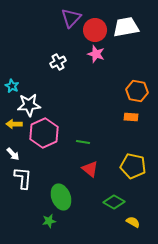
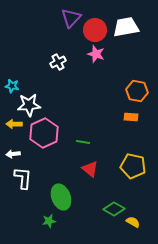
cyan star: rotated 16 degrees counterclockwise
white arrow: rotated 128 degrees clockwise
green diamond: moved 7 px down
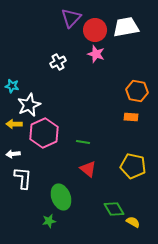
white star: rotated 20 degrees counterclockwise
red triangle: moved 2 px left
green diamond: rotated 30 degrees clockwise
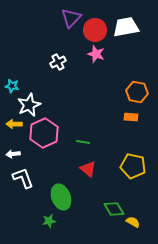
orange hexagon: moved 1 px down
white L-shape: rotated 25 degrees counterclockwise
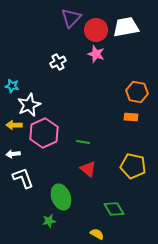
red circle: moved 1 px right
yellow arrow: moved 1 px down
yellow semicircle: moved 36 px left, 12 px down
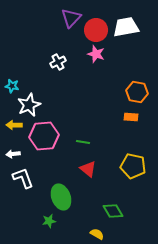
pink hexagon: moved 3 px down; rotated 20 degrees clockwise
green diamond: moved 1 px left, 2 px down
